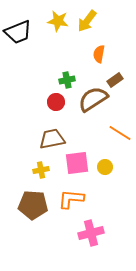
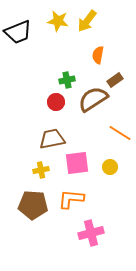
orange semicircle: moved 1 px left, 1 px down
yellow circle: moved 5 px right
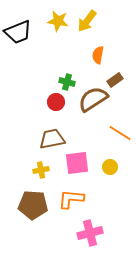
green cross: moved 2 px down; rotated 28 degrees clockwise
pink cross: moved 1 px left
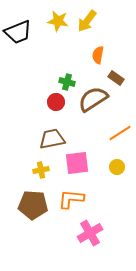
brown rectangle: moved 1 px right, 2 px up; rotated 70 degrees clockwise
orange line: rotated 65 degrees counterclockwise
yellow circle: moved 7 px right
pink cross: rotated 15 degrees counterclockwise
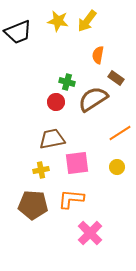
pink cross: rotated 15 degrees counterclockwise
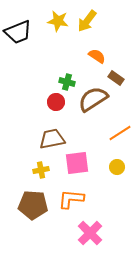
orange semicircle: moved 1 px left, 1 px down; rotated 114 degrees clockwise
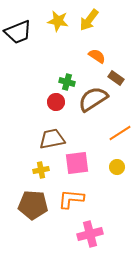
yellow arrow: moved 2 px right, 1 px up
pink cross: moved 1 px down; rotated 30 degrees clockwise
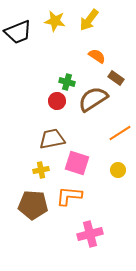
yellow star: moved 3 px left
red circle: moved 1 px right, 1 px up
pink square: rotated 25 degrees clockwise
yellow circle: moved 1 px right, 3 px down
orange L-shape: moved 2 px left, 3 px up
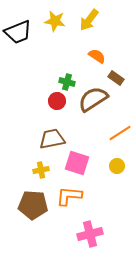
yellow circle: moved 1 px left, 4 px up
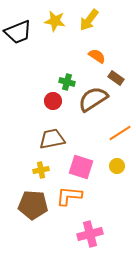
red circle: moved 4 px left
pink square: moved 4 px right, 4 px down
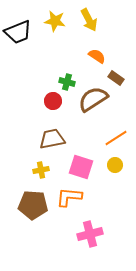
yellow arrow: rotated 65 degrees counterclockwise
orange line: moved 4 px left, 5 px down
yellow circle: moved 2 px left, 1 px up
orange L-shape: moved 1 px down
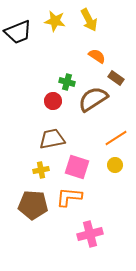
pink square: moved 4 px left
